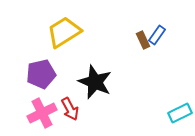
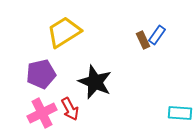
cyan rectangle: rotated 30 degrees clockwise
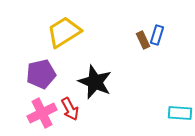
blue rectangle: rotated 18 degrees counterclockwise
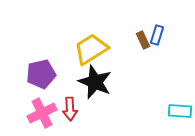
yellow trapezoid: moved 27 px right, 17 px down
red arrow: rotated 25 degrees clockwise
cyan rectangle: moved 2 px up
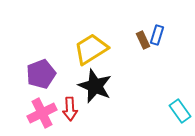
purple pentagon: rotated 8 degrees counterclockwise
black star: moved 4 px down
cyan rectangle: rotated 50 degrees clockwise
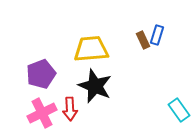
yellow trapezoid: rotated 27 degrees clockwise
cyan rectangle: moved 1 px left, 1 px up
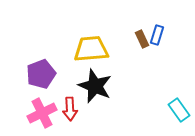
brown rectangle: moved 1 px left, 1 px up
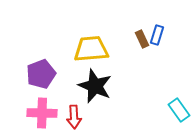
red arrow: moved 4 px right, 8 px down
pink cross: rotated 28 degrees clockwise
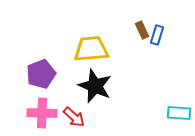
brown rectangle: moved 9 px up
cyan rectangle: moved 3 px down; rotated 50 degrees counterclockwise
red arrow: rotated 45 degrees counterclockwise
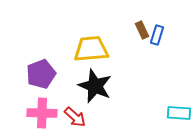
red arrow: moved 1 px right
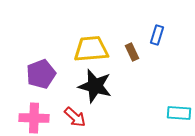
brown rectangle: moved 10 px left, 22 px down
black star: rotated 8 degrees counterclockwise
pink cross: moved 8 px left, 5 px down
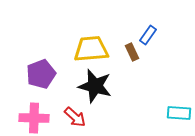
blue rectangle: moved 9 px left; rotated 18 degrees clockwise
